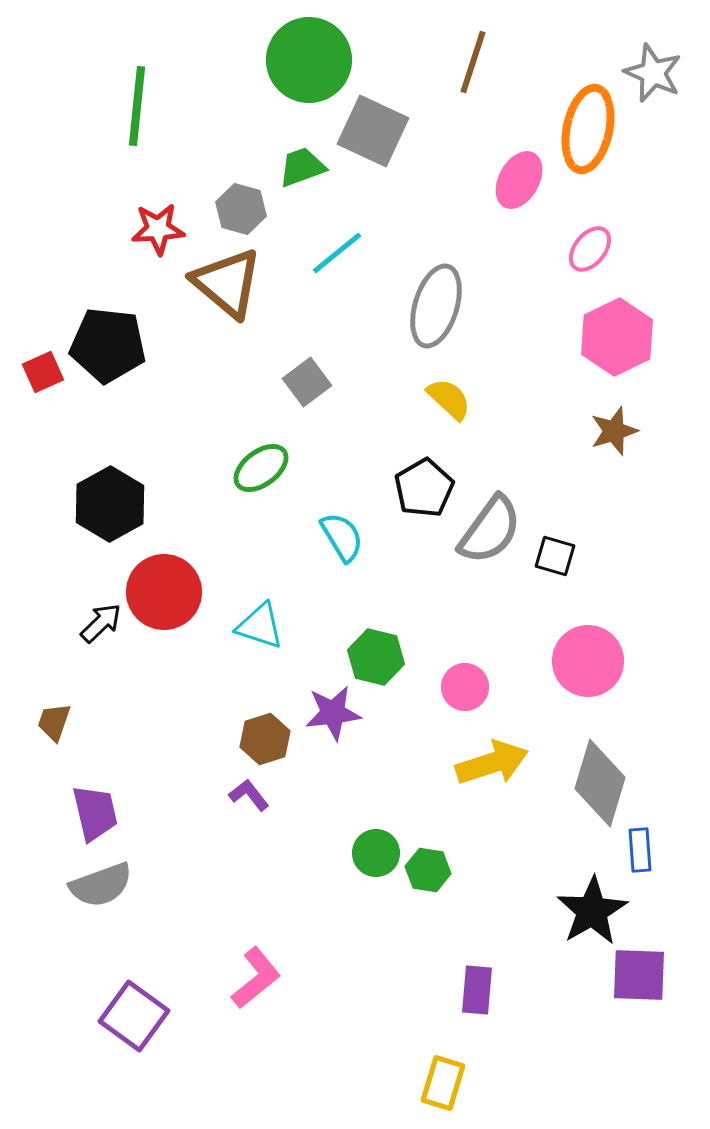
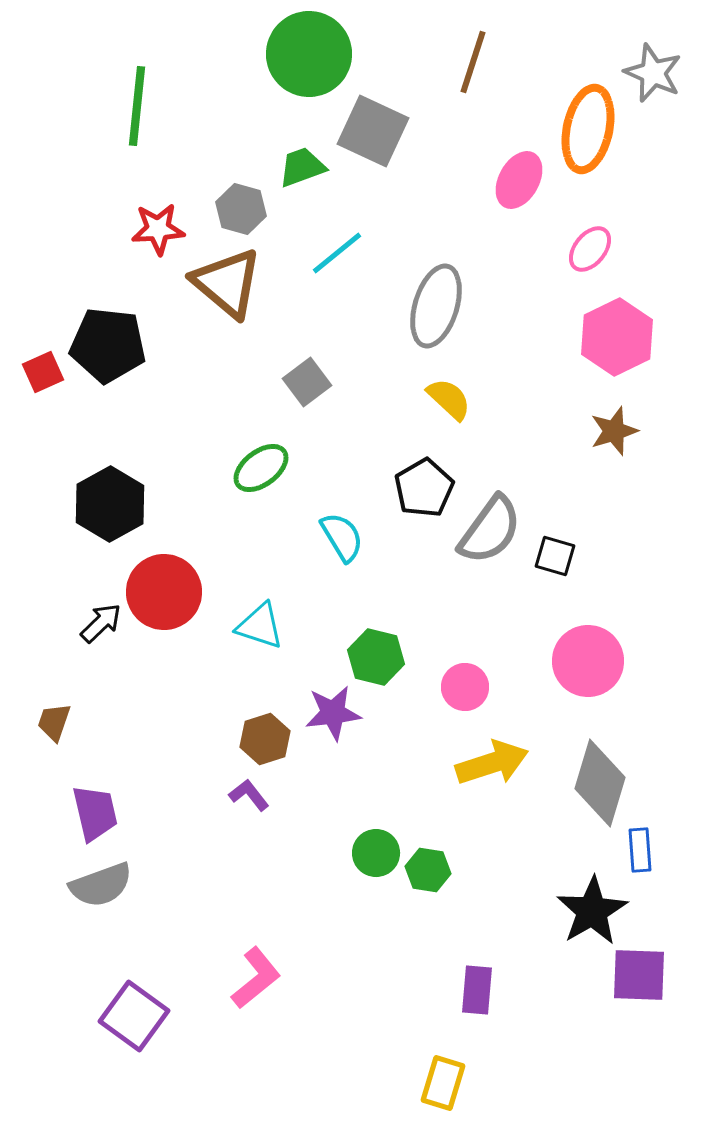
green circle at (309, 60): moved 6 px up
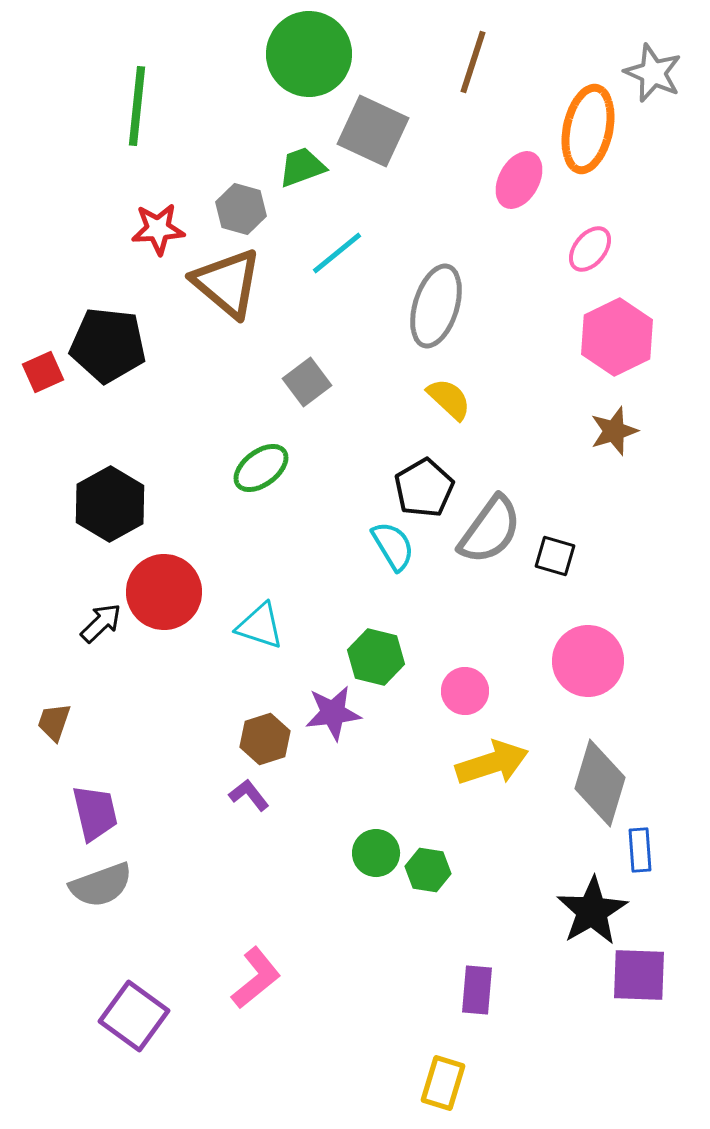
cyan semicircle at (342, 537): moved 51 px right, 9 px down
pink circle at (465, 687): moved 4 px down
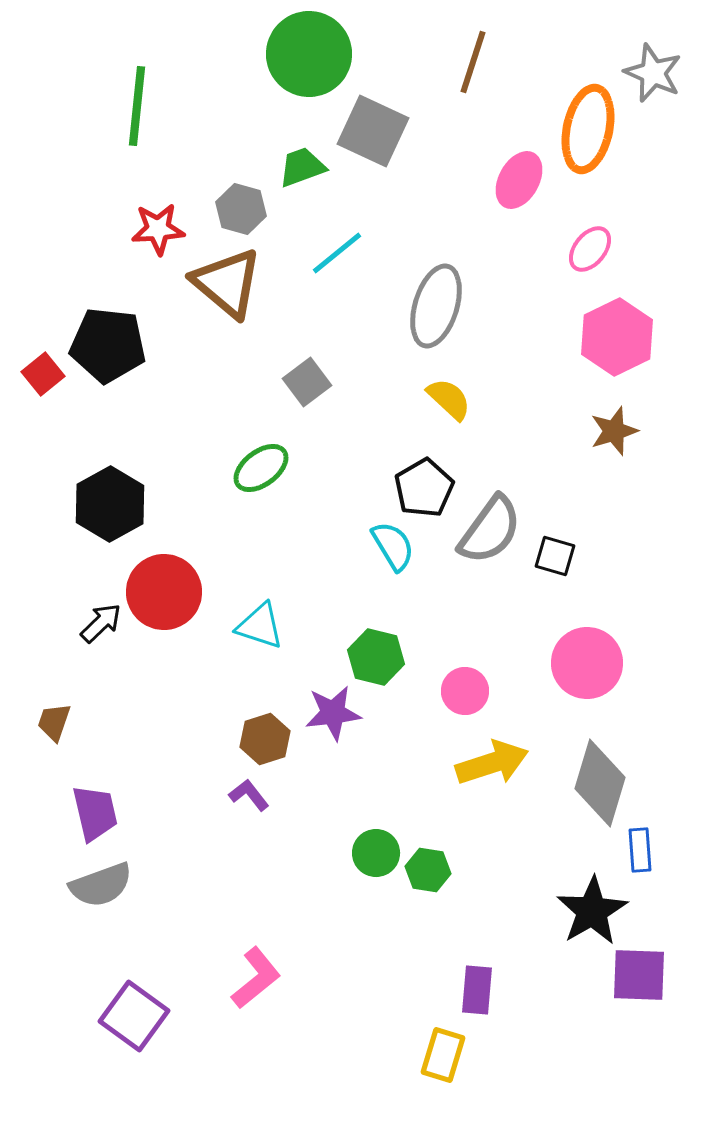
red square at (43, 372): moved 2 px down; rotated 15 degrees counterclockwise
pink circle at (588, 661): moved 1 px left, 2 px down
yellow rectangle at (443, 1083): moved 28 px up
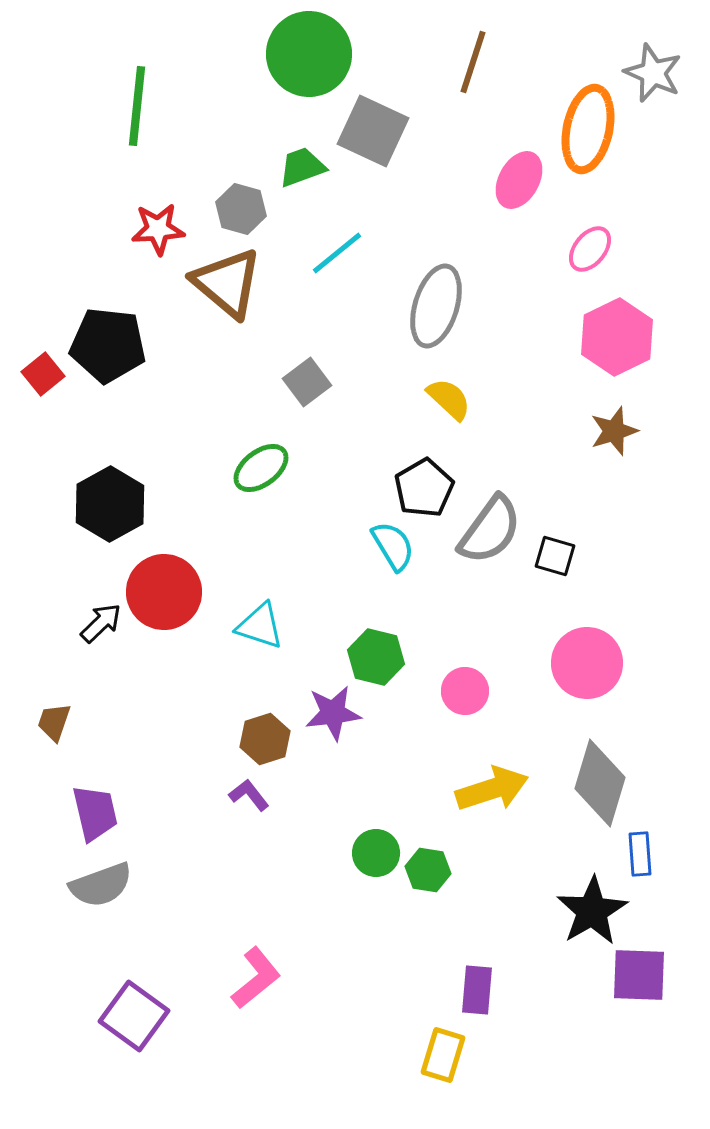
yellow arrow at (492, 763): moved 26 px down
blue rectangle at (640, 850): moved 4 px down
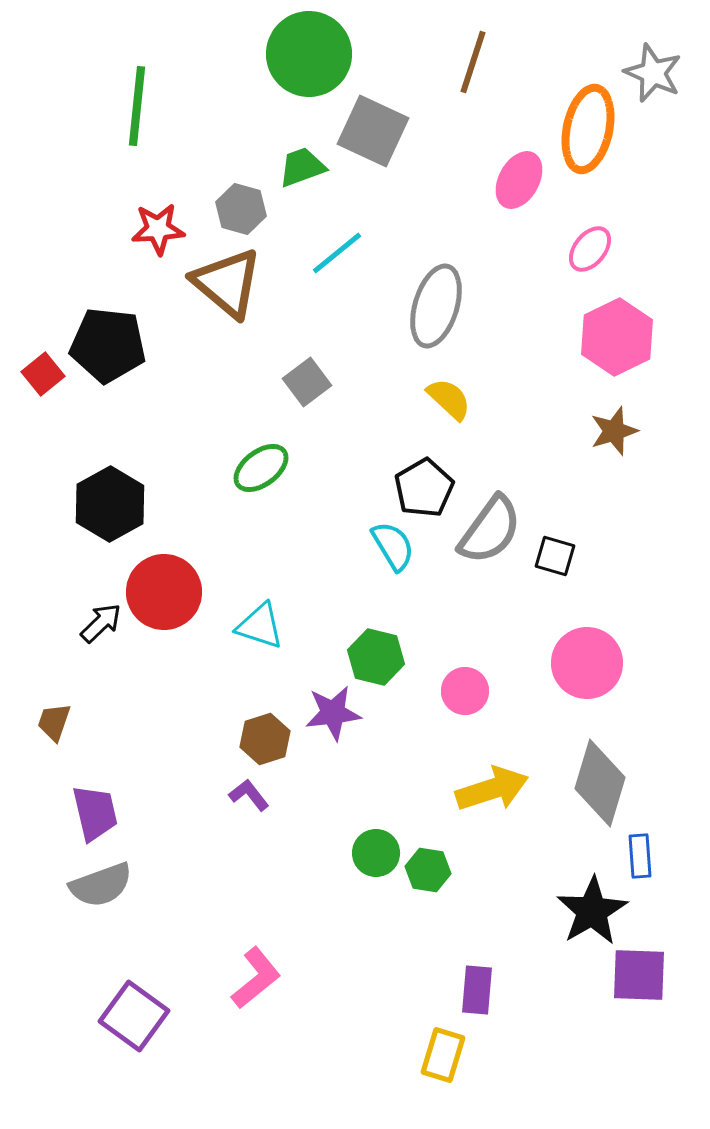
blue rectangle at (640, 854): moved 2 px down
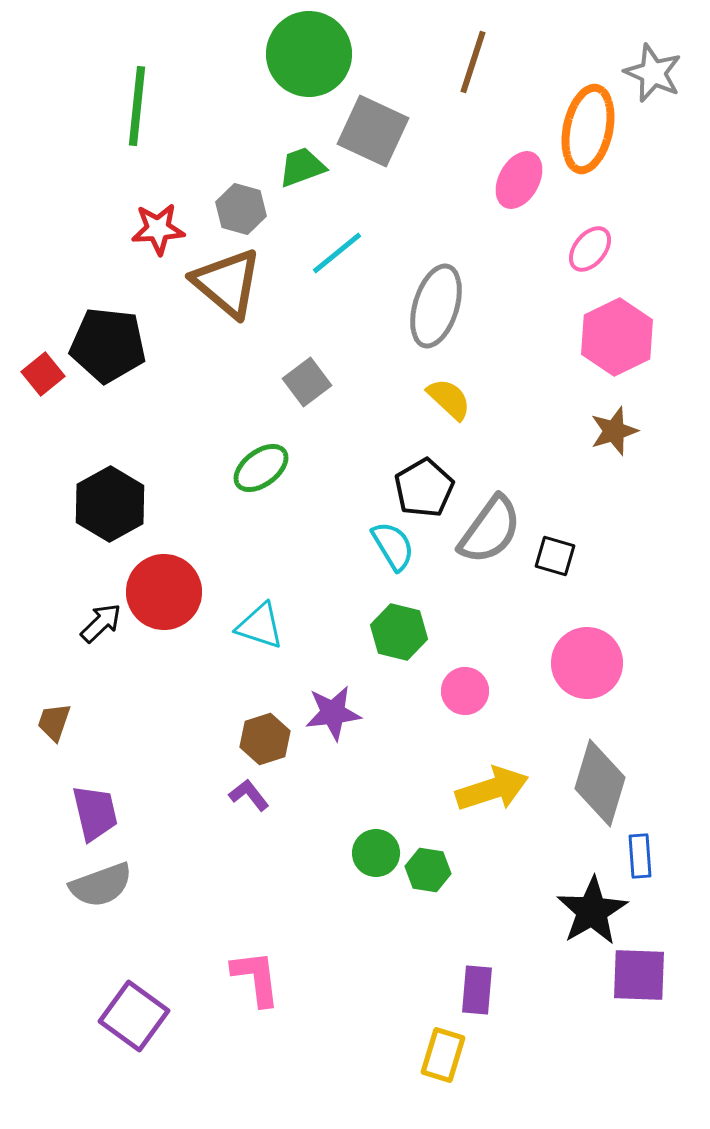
green hexagon at (376, 657): moved 23 px right, 25 px up
pink L-shape at (256, 978): rotated 58 degrees counterclockwise
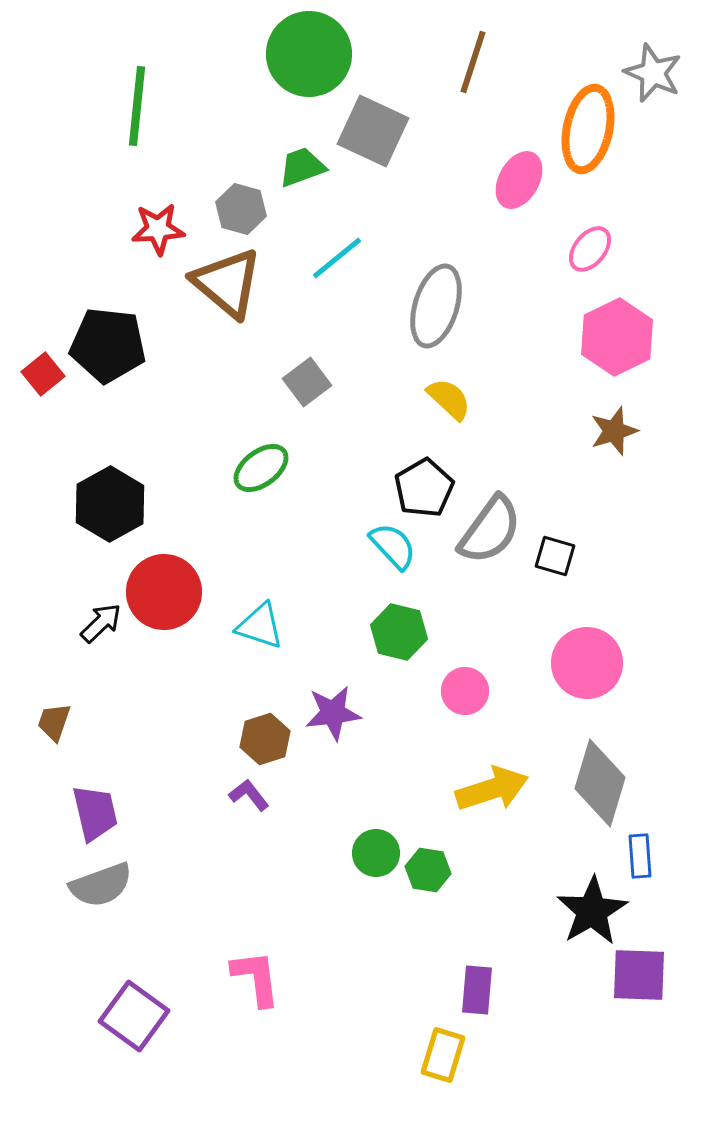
cyan line at (337, 253): moved 5 px down
cyan semicircle at (393, 546): rotated 12 degrees counterclockwise
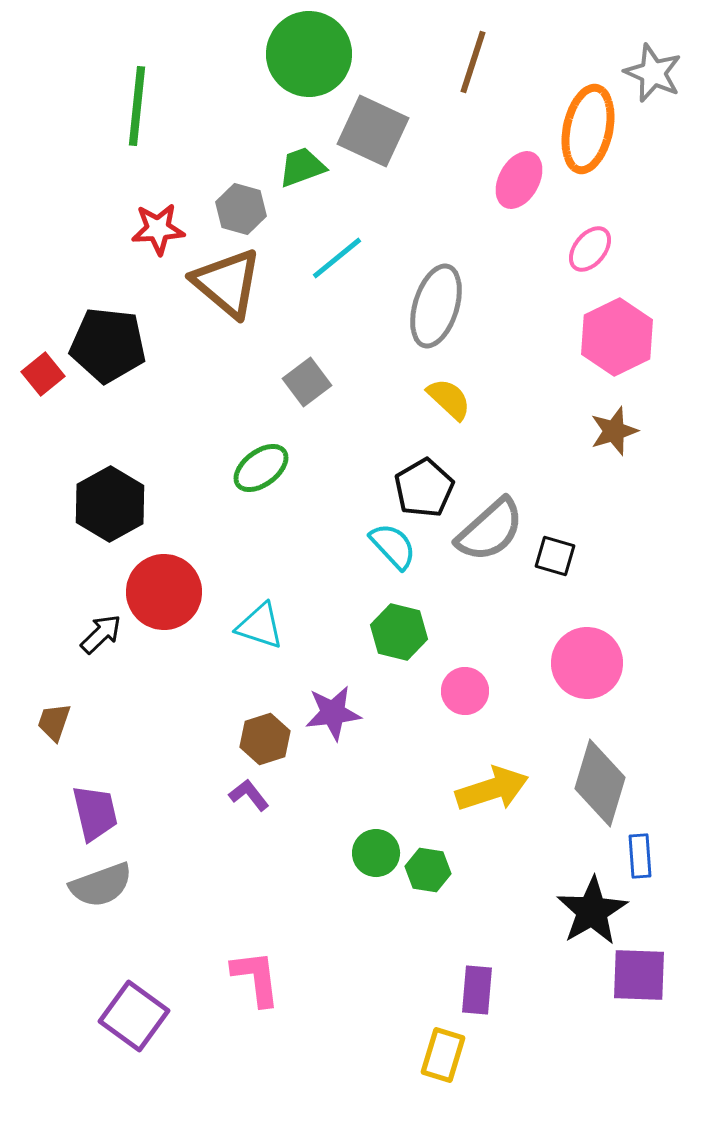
gray semicircle at (490, 530): rotated 12 degrees clockwise
black arrow at (101, 623): moved 11 px down
